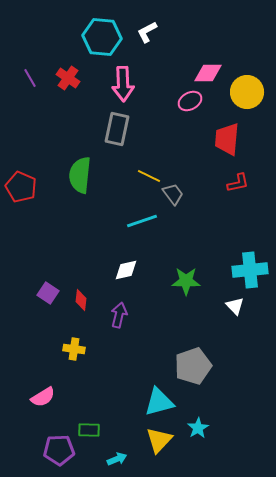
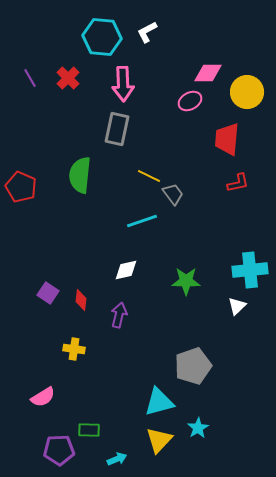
red cross: rotated 10 degrees clockwise
white triangle: moved 2 px right; rotated 30 degrees clockwise
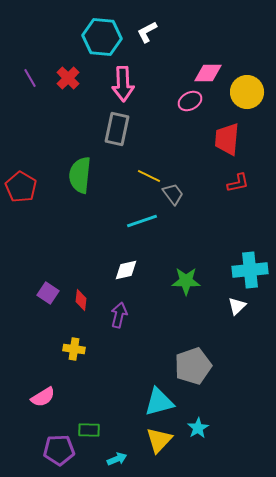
red pentagon: rotated 8 degrees clockwise
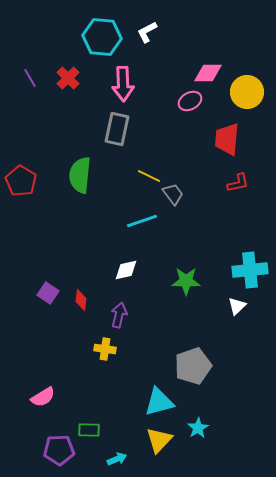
red pentagon: moved 6 px up
yellow cross: moved 31 px right
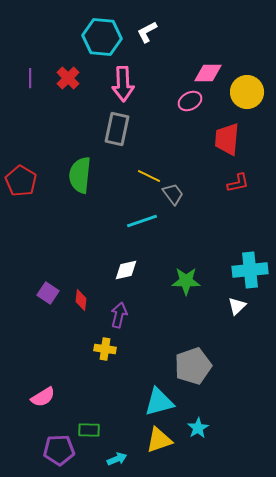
purple line: rotated 30 degrees clockwise
yellow triangle: rotated 28 degrees clockwise
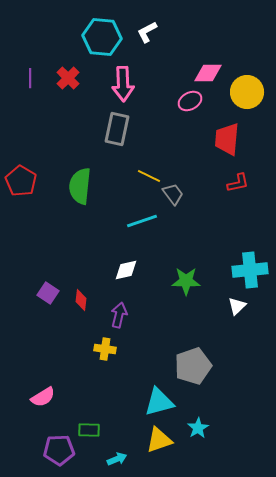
green semicircle: moved 11 px down
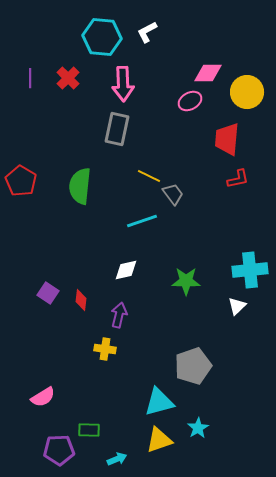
red L-shape: moved 4 px up
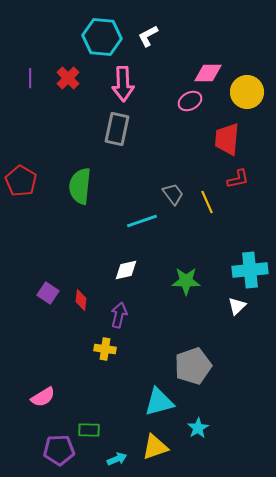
white L-shape: moved 1 px right, 4 px down
yellow line: moved 58 px right, 26 px down; rotated 40 degrees clockwise
yellow triangle: moved 4 px left, 7 px down
